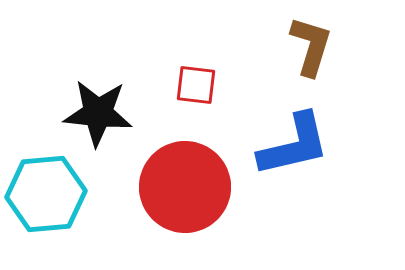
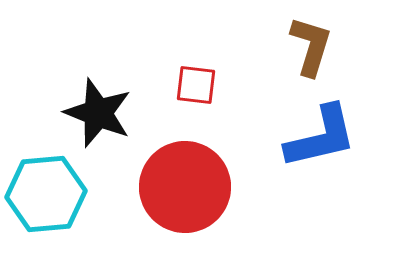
black star: rotated 16 degrees clockwise
blue L-shape: moved 27 px right, 8 px up
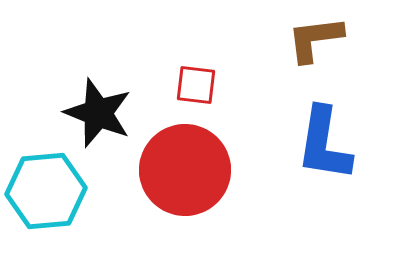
brown L-shape: moved 4 px right, 7 px up; rotated 114 degrees counterclockwise
blue L-shape: moved 3 px right, 7 px down; rotated 112 degrees clockwise
red circle: moved 17 px up
cyan hexagon: moved 3 px up
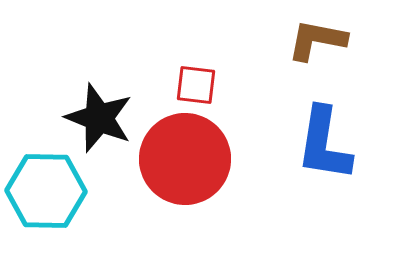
brown L-shape: moved 2 px right, 1 px down; rotated 18 degrees clockwise
black star: moved 1 px right, 5 px down
red circle: moved 11 px up
cyan hexagon: rotated 6 degrees clockwise
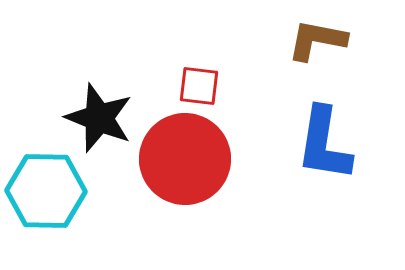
red square: moved 3 px right, 1 px down
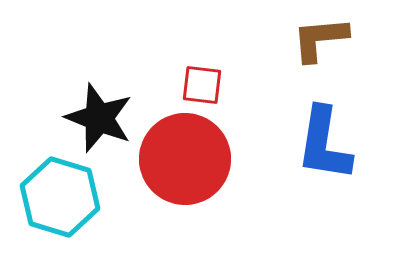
brown L-shape: moved 3 px right, 1 px up; rotated 16 degrees counterclockwise
red square: moved 3 px right, 1 px up
cyan hexagon: moved 14 px right, 6 px down; rotated 16 degrees clockwise
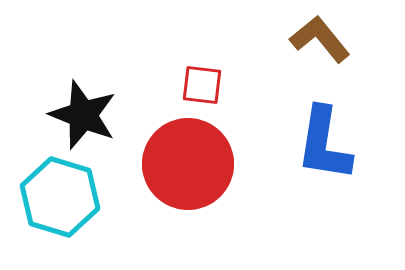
brown L-shape: rotated 56 degrees clockwise
black star: moved 16 px left, 3 px up
red circle: moved 3 px right, 5 px down
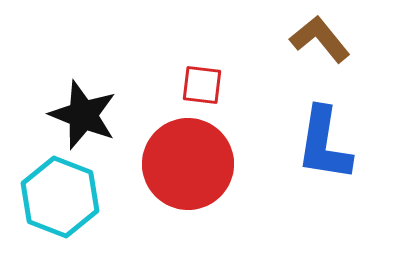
cyan hexagon: rotated 4 degrees clockwise
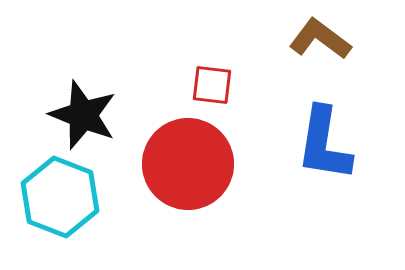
brown L-shape: rotated 14 degrees counterclockwise
red square: moved 10 px right
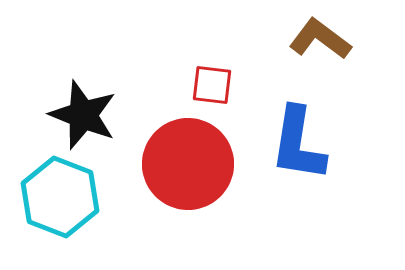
blue L-shape: moved 26 px left
